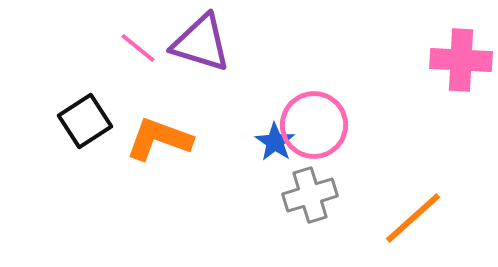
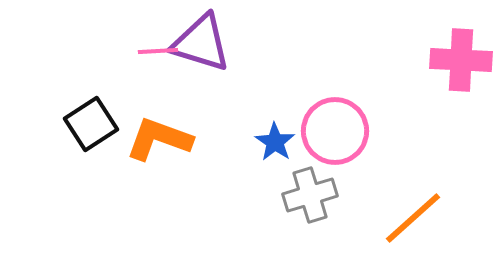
pink line: moved 20 px right, 3 px down; rotated 42 degrees counterclockwise
black square: moved 6 px right, 3 px down
pink circle: moved 21 px right, 6 px down
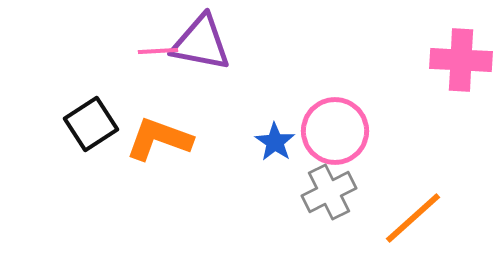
purple triangle: rotated 6 degrees counterclockwise
gray cross: moved 19 px right, 3 px up; rotated 10 degrees counterclockwise
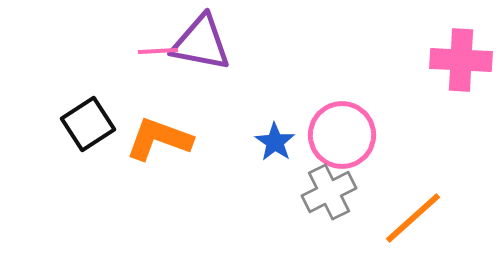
black square: moved 3 px left
pink circle: moved 7 px right, 4 px down
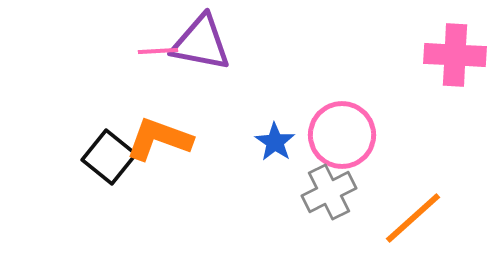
pink cross: moved 6 px left, 5 px up
black square: moved 21 px right, 33 px down; rotated 18 degrees counterclockwise
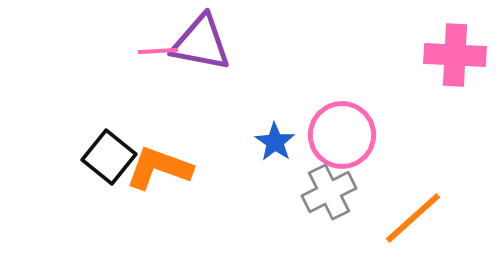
orange L-shape: moved 29 px down
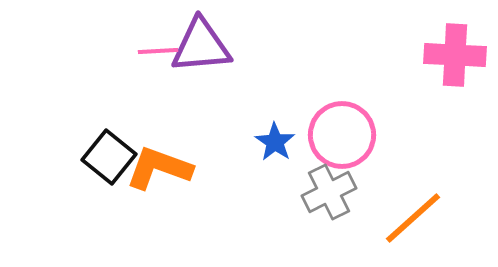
purple triangle: moved 3 px down; rotated 16 degrees counterclockwise
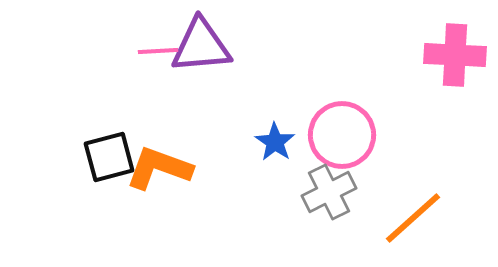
black square: rotated 36 degrees clockwise
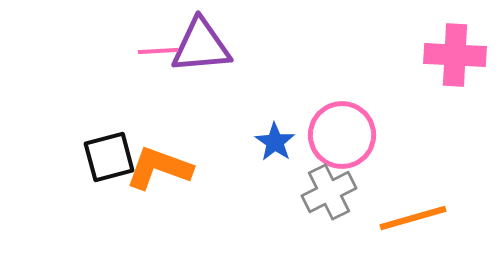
orange line: rotated 26 degrees clockwise
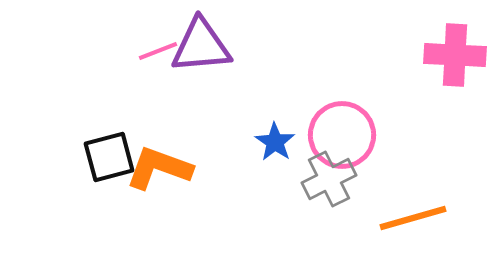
pink line: rotated 18 degrees counterclockwise
gray cross: moved 13 px up
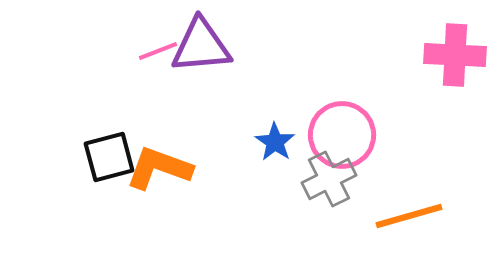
orange line: moved 4 px left, 2 px up
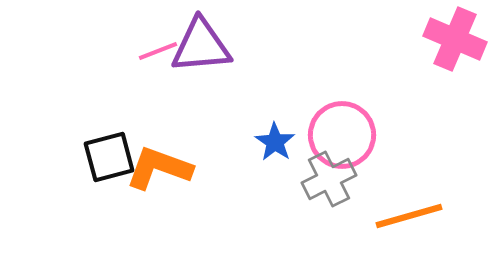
pink cross: moved 16 px up; rotated 20 degrees clockwise
